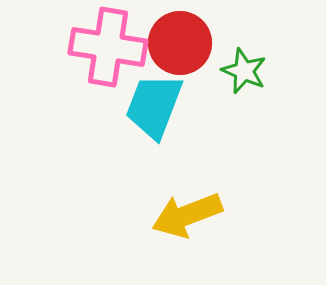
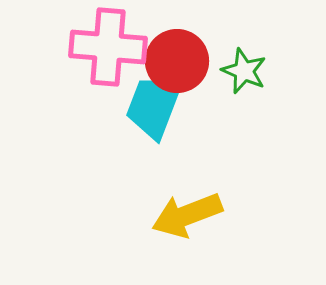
red circle: moved 3 px left, 18 px down
pink cross: rotated 4 degrees counterclockwise
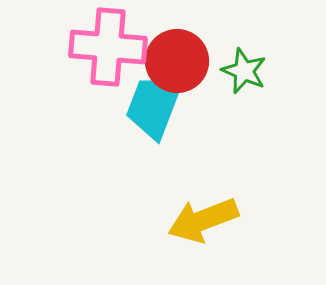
yellow arrow: moved 16 px right, 5 px down
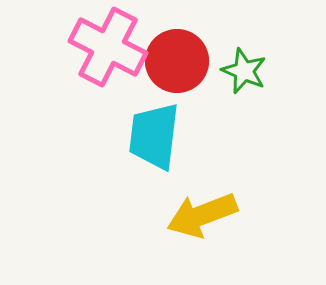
pink cross: rotated 22 degrees clockwise
cyan trapezoid: moved 30 px down; rotated 14 degrees counterclockwise
yellow arrow: moved 1 px left, 5 px up
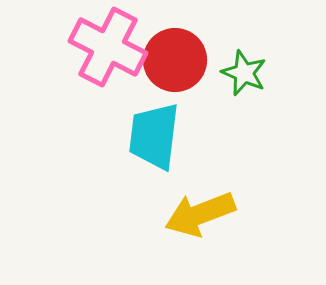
red circle: moved 2 px left, 1 px up
green star: moved 2 px down
yellow arrow: moved 2 px left, 1 px up
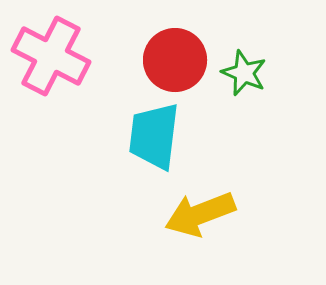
pink cross: moved 57 px left, 9 px down
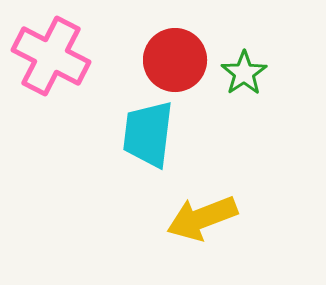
green star: rotated 15 degrees clockwise
cyan trapezoid: moved 6 px left, 2 px up
yellow arrow: moved 2 px right, 4 px down
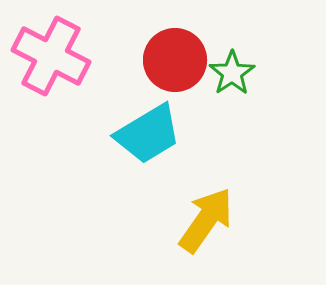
green star: moved 12 px left
cyan trapezoid: rotated 128 degrees counterclockwise
yellow arrow: moved 4 px right, 2 px down; rotated 146 degrees clockwise
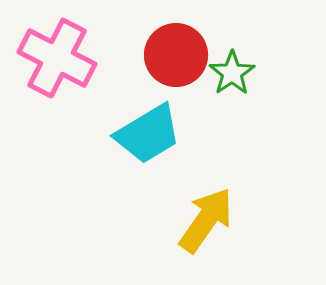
pink cross: moved 6 px right, 2 px down
red circle: moved 1 px right, 5 px up
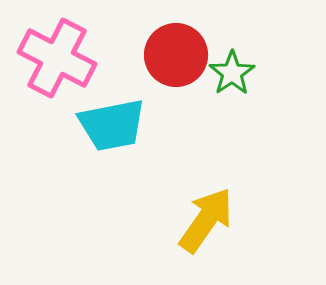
cyan trapezoid: moved 36 px left, 9 px up; rotated 20 degrees clockwise
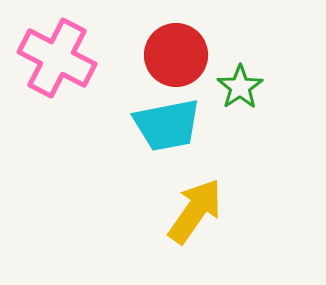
green star: moved 8 px right, 14 px down
cyan trapezoid: moved 55 px right
yellow arrow: moved 11 px left, 9 px up
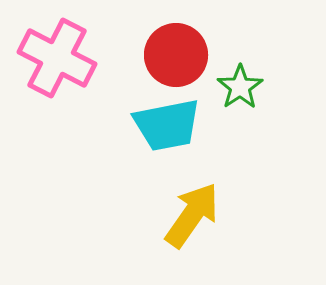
yellow arrow: moved 3 px left, 4 px down
